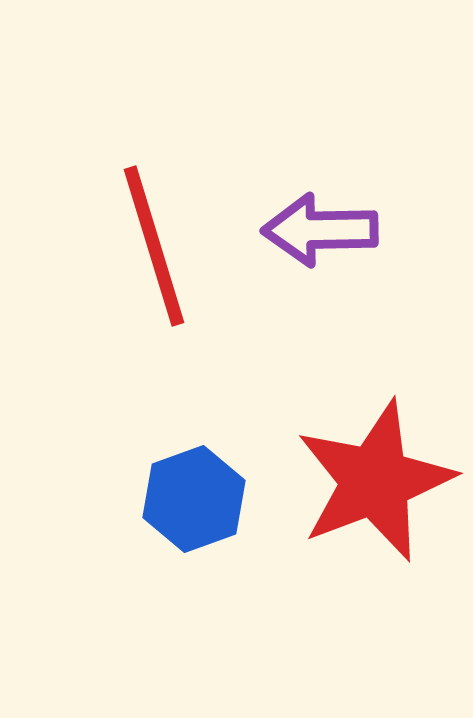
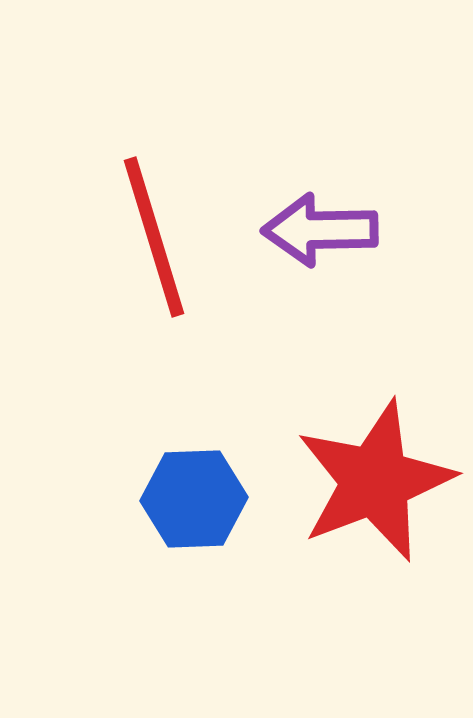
red line: moved 9 px up
blue hexagon: rotated 18 degrees clockwise
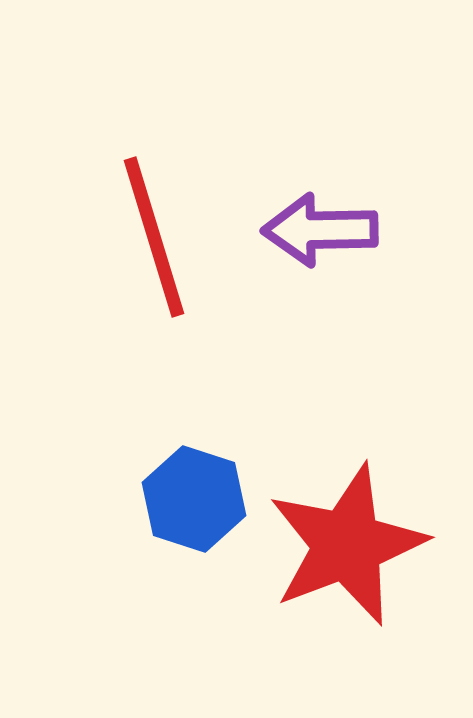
red star: moved 28 px left, 64 px down
blue hexagon: rotated 20 degrees clockwise
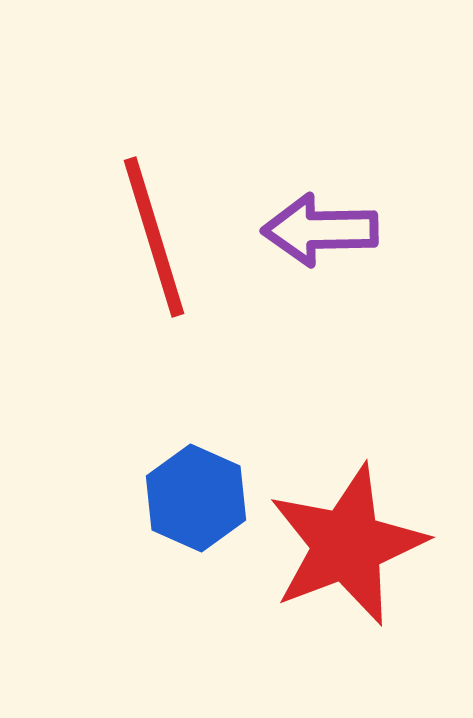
blue hexagon: moved 2 px right, 1 px up; rotated 6 degrees clockwise
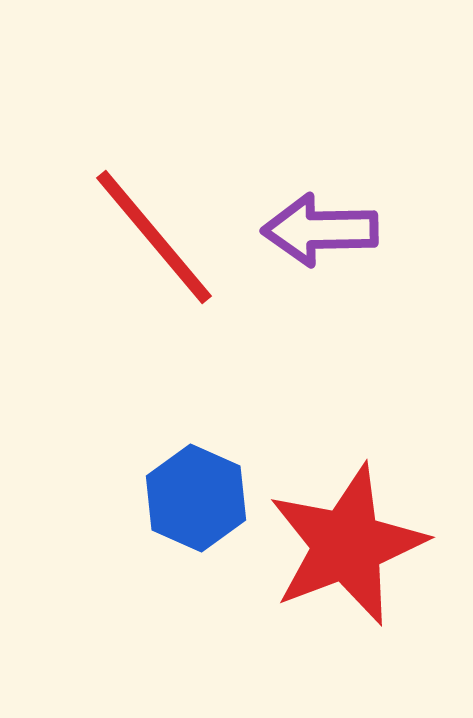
red line: rotated 23 degrees counterclockwise
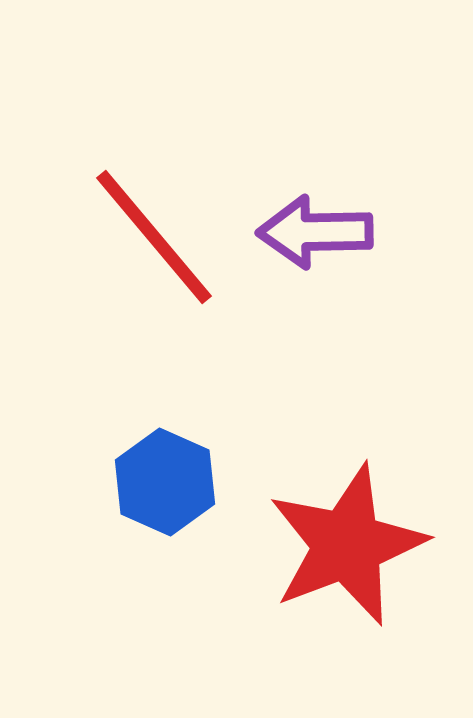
purple arrow: moved 5 px left, 2 px down
blue hexagon: moved 31 px left, 16 px up
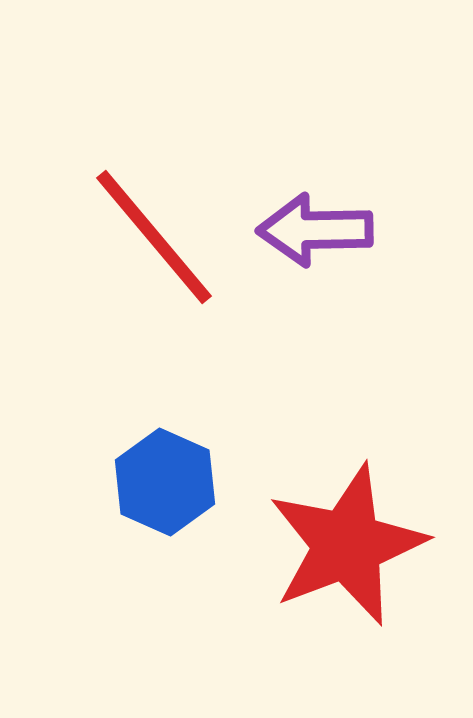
purple arrow: moved 2 px up
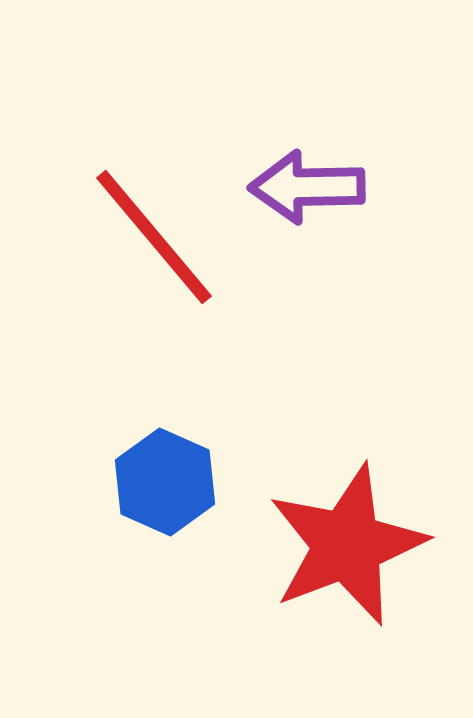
purple arrow: moved 8 px left, 43 px up
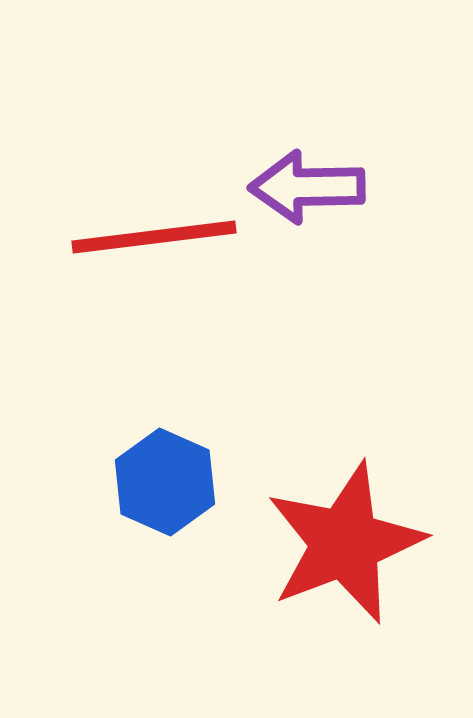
red line: rotated 57 degrees counterclockwise
red star: moved 2 px left, 2 px up
